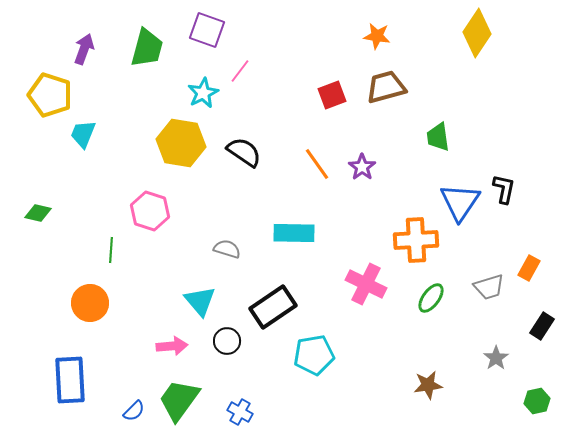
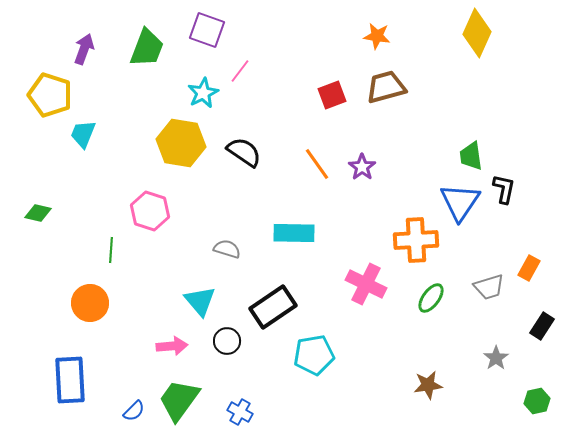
yellow diamond at (477, 33): rotated 9 degrees counterclockwise
green trapezoid at (147, 48): rotated 6 degrees clockwise
green trapezoid at (438, 137): moved 33 px right, 19 px down
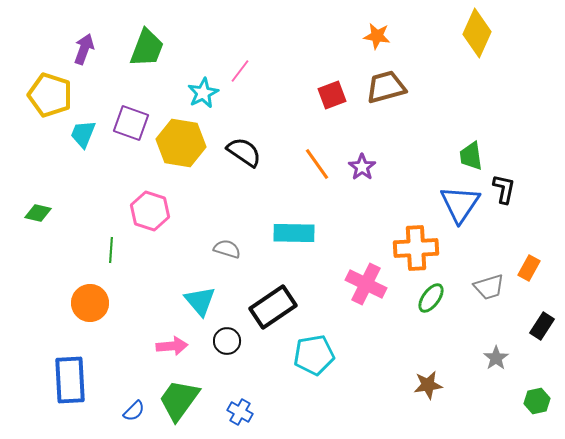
purple square at (207, 30): moved 76 px left, 93 px down
blue triangle at (460, 202): moved 2 px down
orange cross at (416, 240): moved 8 px down
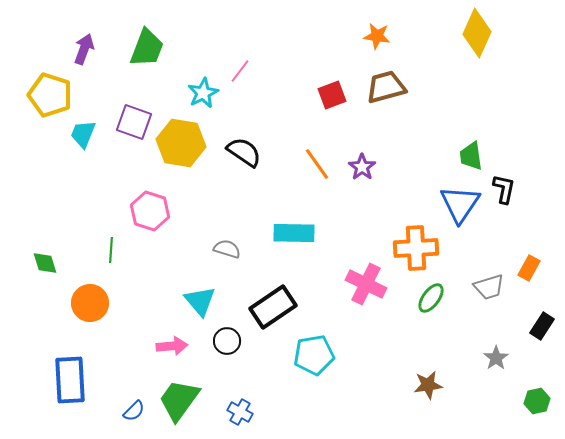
purple square at (131, 123): moved 3 px right, 1 px up
green diamond at (38, 213): moved 7 px right, 50 px down; rotated 60 degrees clockwise
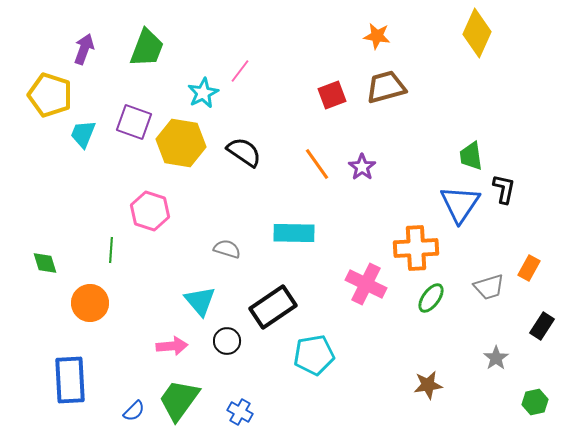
green hexagon at (537, 401): moved 2 px left, 1 px down
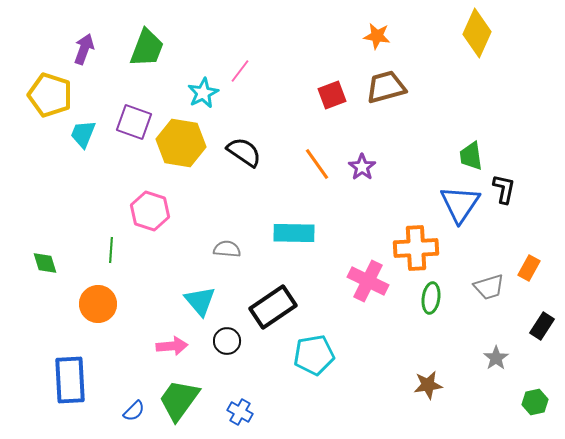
gray semicircle at (227, 249): rotated 12 degrees counterclockwise
pink cross at (366, 284): moved 2 px right, 3 px up
green ellipse at (431, 298): rotated 28 degrees counterclockwise
orange circle at (90, 303): moved 8 px right, 1 px down
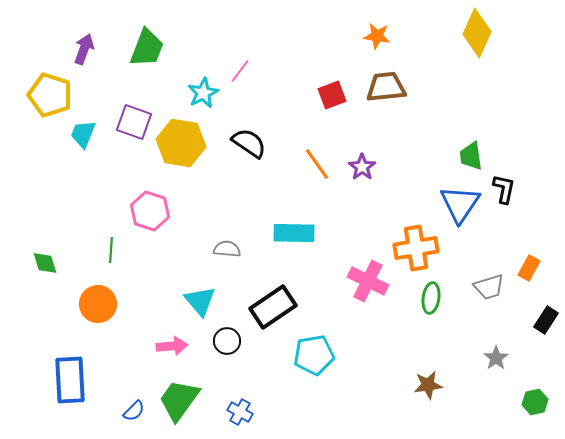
brown trapezoid at (386, 87): rotated 9 degrees clockwise
black semicircle at (244, 152): moved 5 px right, 9 px up
orange cross at (416, 248): rotated 6 degrees counterclockwise
black rectangle at (542, 326): moved 4 px right, 6 px up
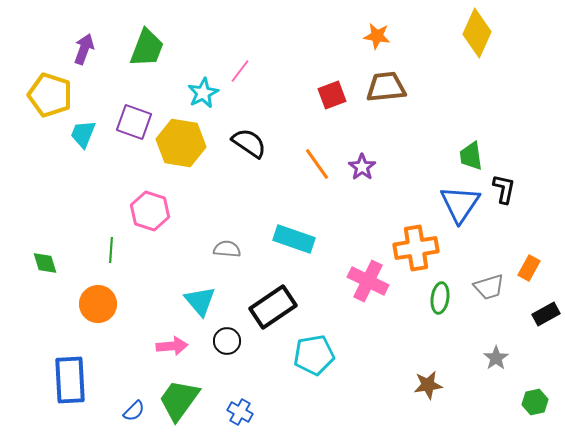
cyan rectangle at (294, 233): moved 6 px down; rotated 18 degrees clockwise
green ellipse at (431, 298): moved 9 px right
black rectangle at (546, 320): moved 6 px up; rotated 28 degrees clockwise
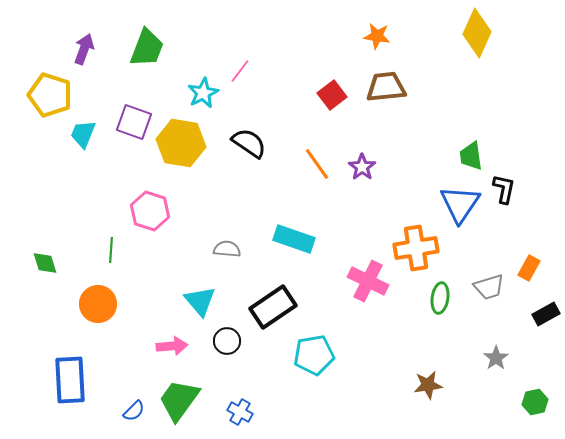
red square at (332, 95): rotated 16 degrees counterclockwise
